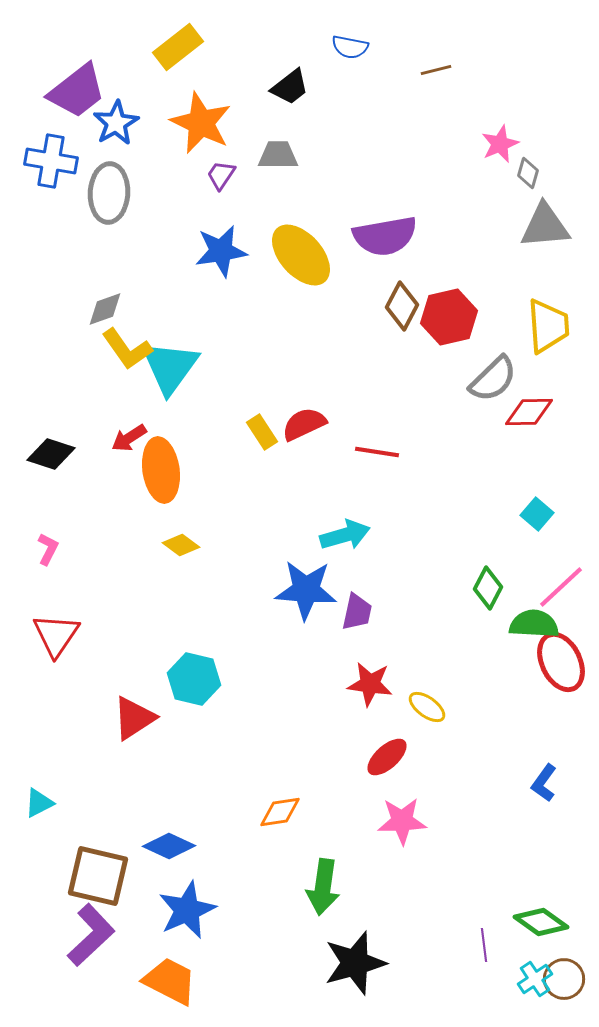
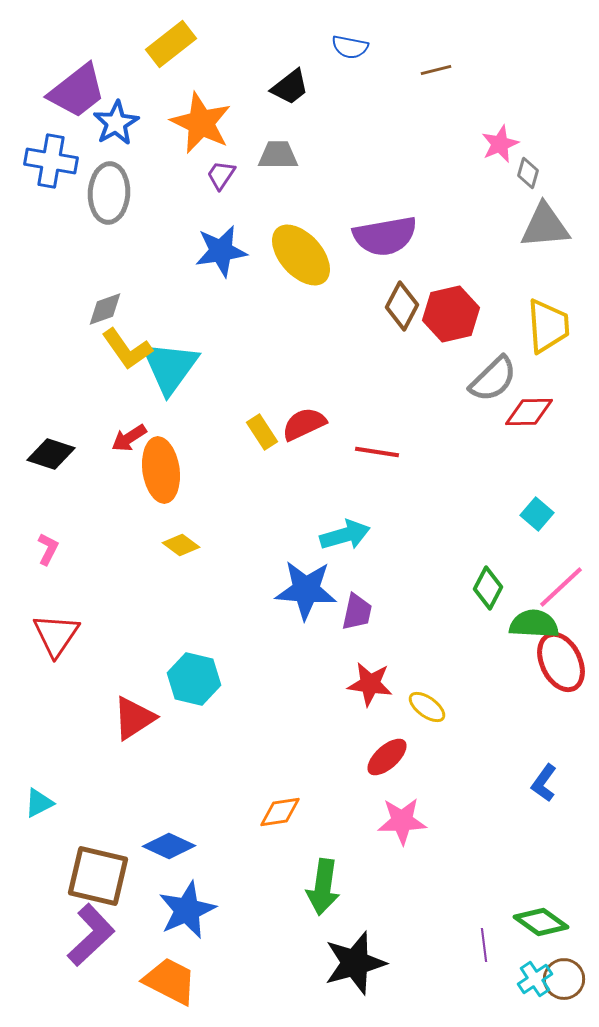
yellow rectangle at (178, 47): moved 7 px left, 3 px up
red hexagon at (449, 317): moved 2 px right, 3 px up
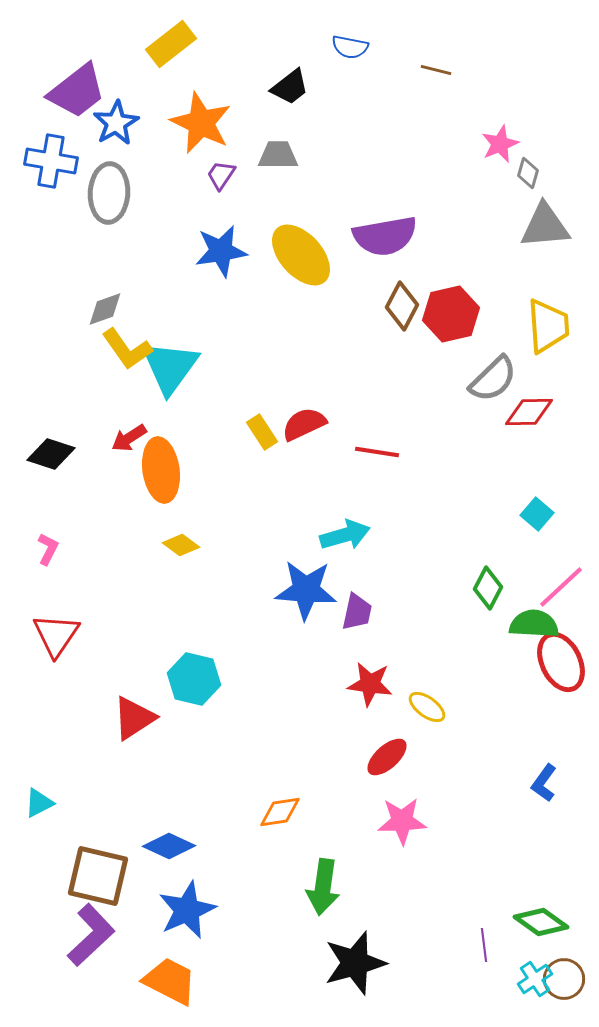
brown line at (436, 70): rotated 28 degrees clockwise
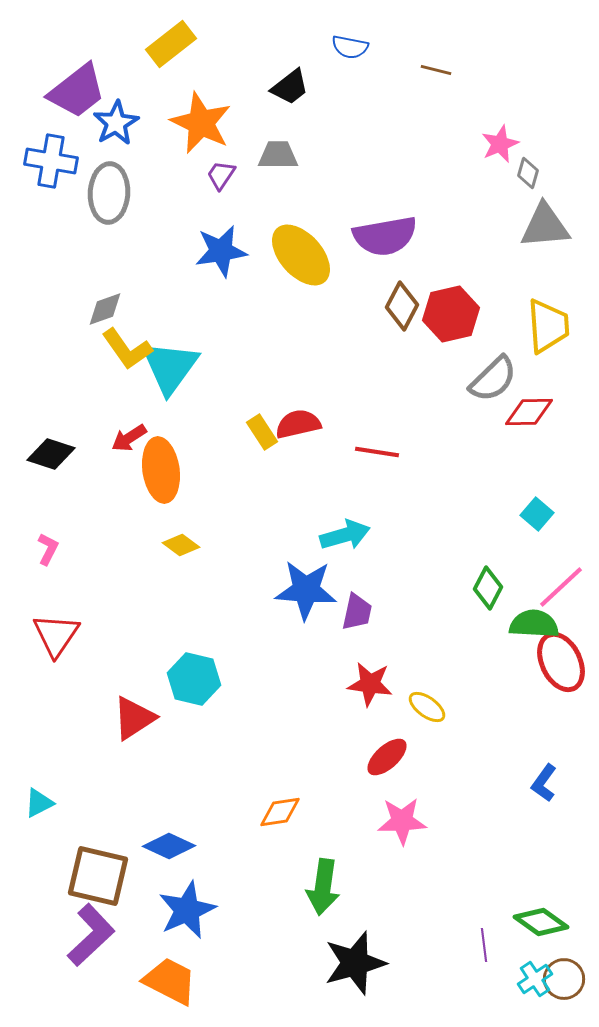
red semicircle at (304, 424): moved 6 px left; rotated 12 degrees clockwise
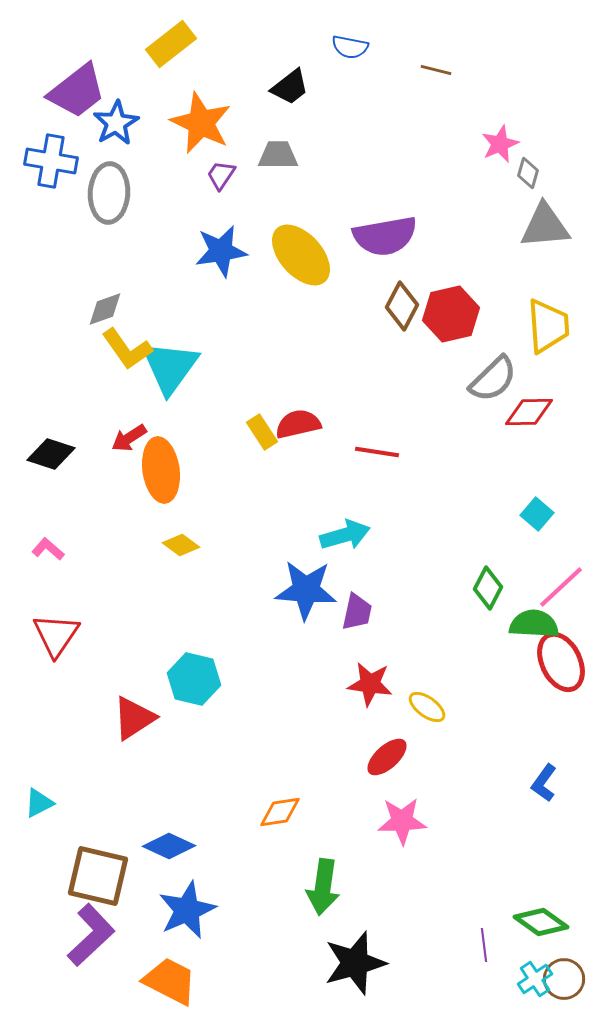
pink L-shape at (48, 549): rotated 76 degrees counterclockwise
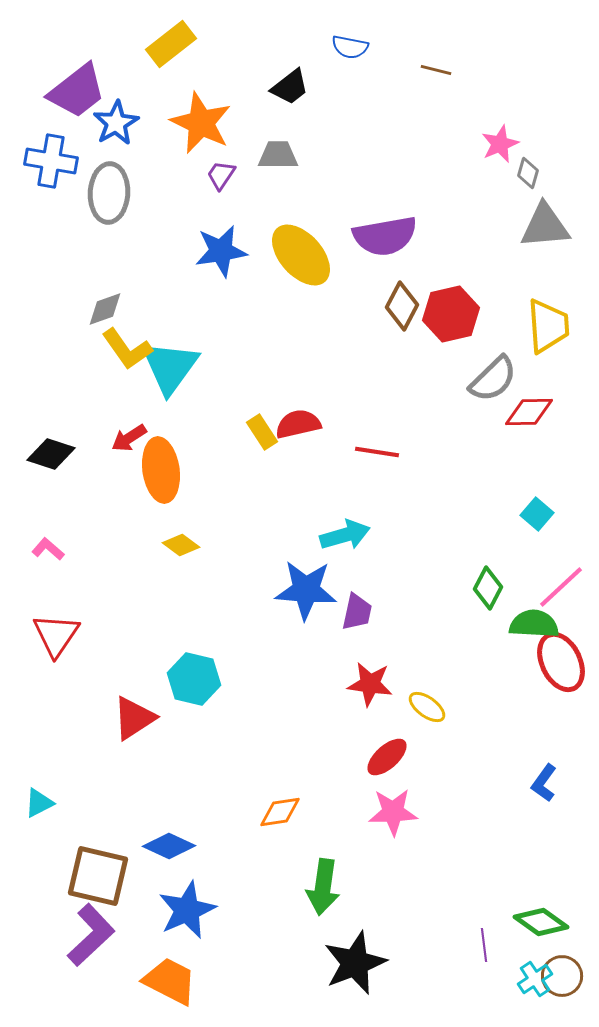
pink star at (402, 821): moved 9 px left, 9 px up
black star at (355, 963): rotated 6 degrees counterclockwise
brown circle at (564, 979): moved 2 px left, 3 px up
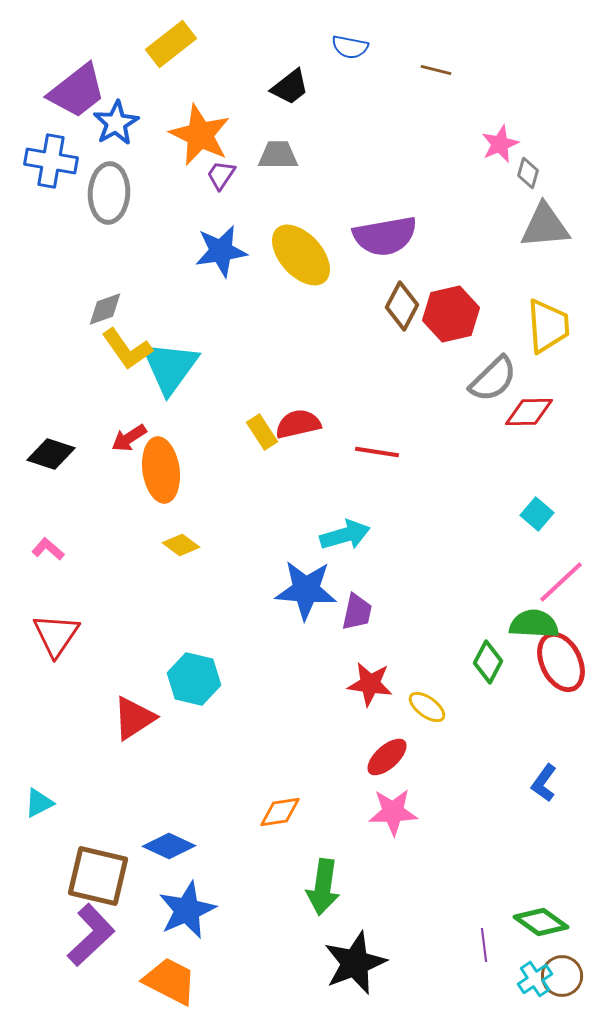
orange star at (201, 123): moved 1 px left, 12 px down
pink line at (561, 587): moved 5 px up
green diamond at (488, 588): moved 74 px down
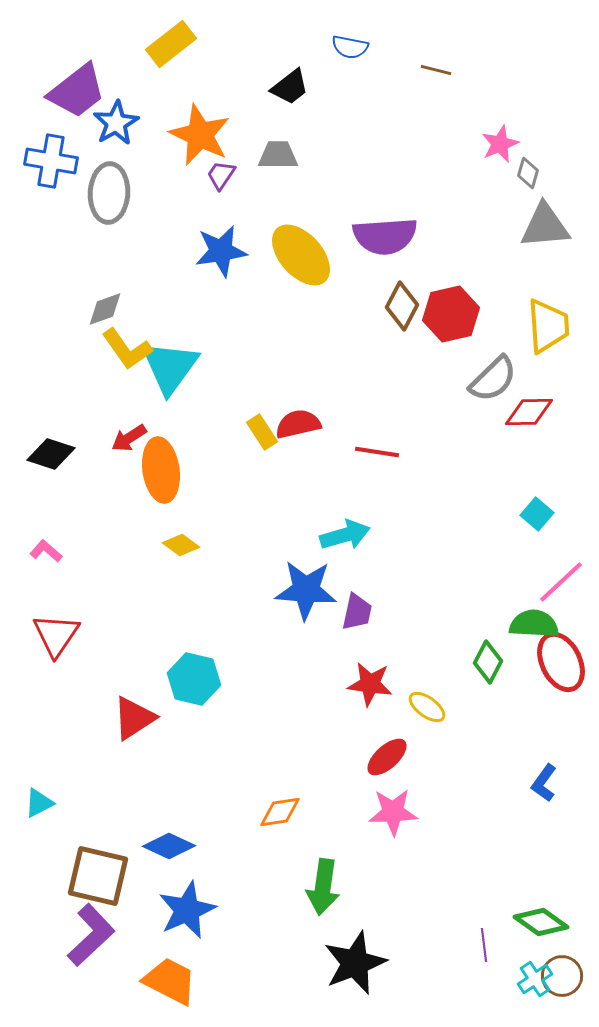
purple semicircle at (385, 236): rotated 6 degrees clockwise
pink L-shape at (48, 549): moved 2 px left, 2 px down
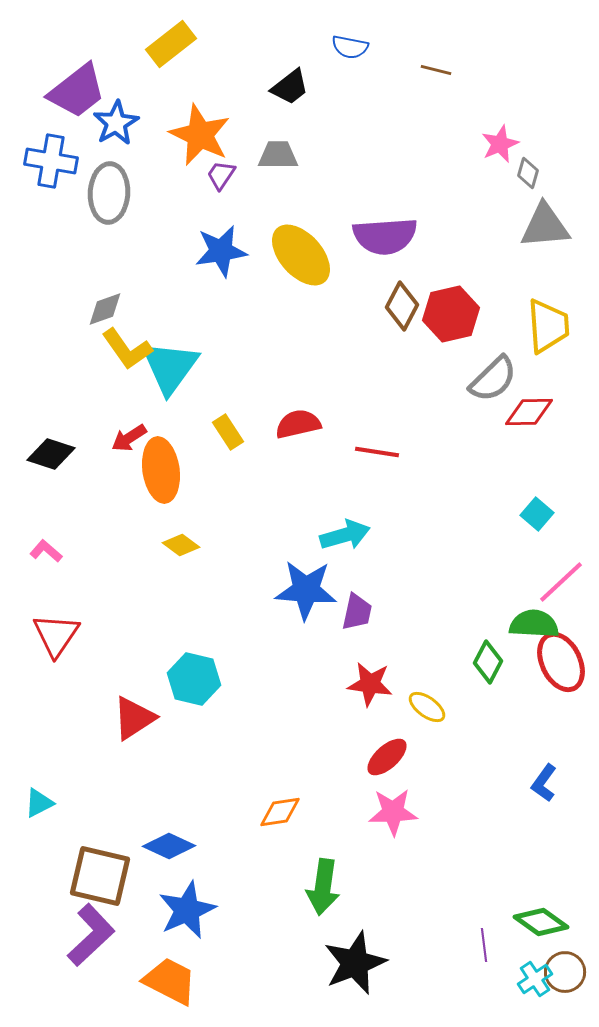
yellow rectangle at (262, 432): moved 34 px left
brown square at (98, 876): moved 2 px right
brown circle at (562, 976): moved 3 px right, 4 px up
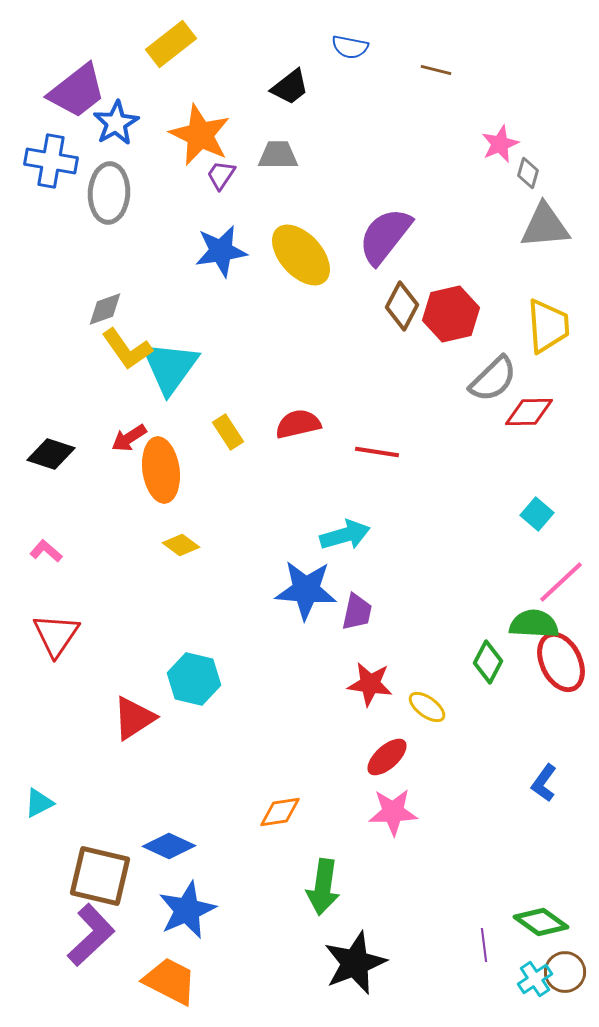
purple semicircle at (385, 236): rotated 132 degrees clockwise
